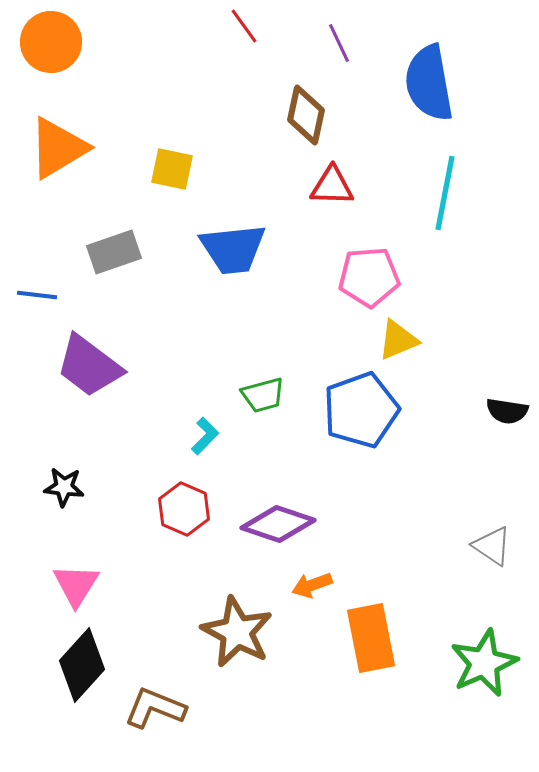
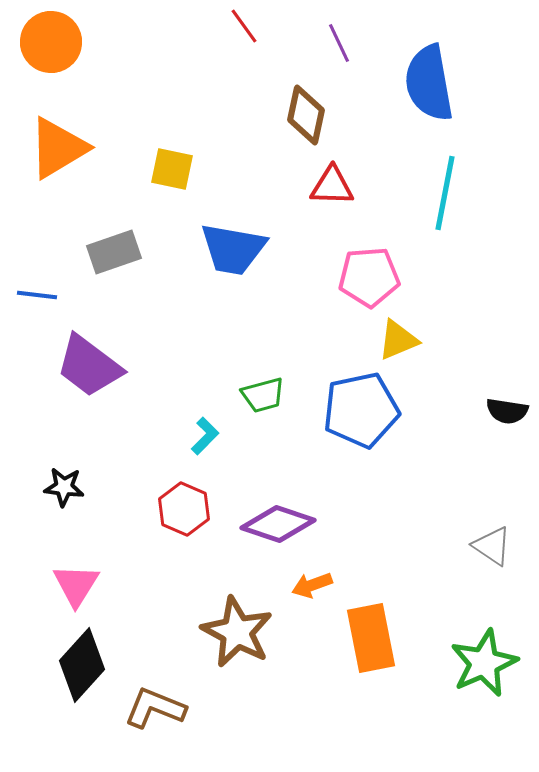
blue trapezoid: rotated 16 degrees clockwise
blue pentagon: rotated 8 degrees clockwise
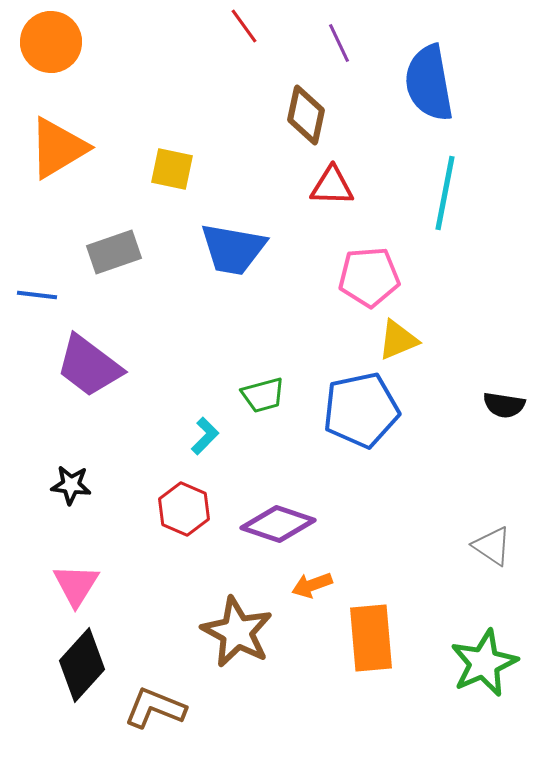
black semicircle: moved 3 px left, 6 px up
black star: moved 7 px right, 2 px up
orange rectangle: rotated 6 degrees clockwise
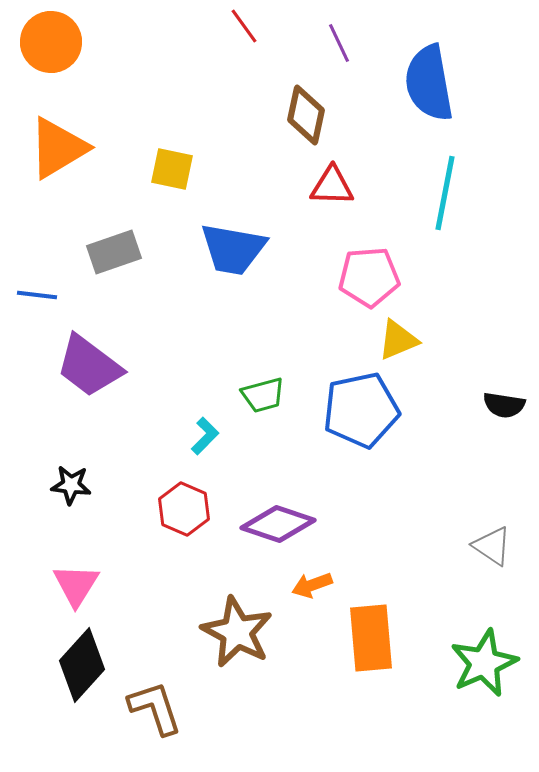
brown L-shape: rotated 50 degrees clockwise
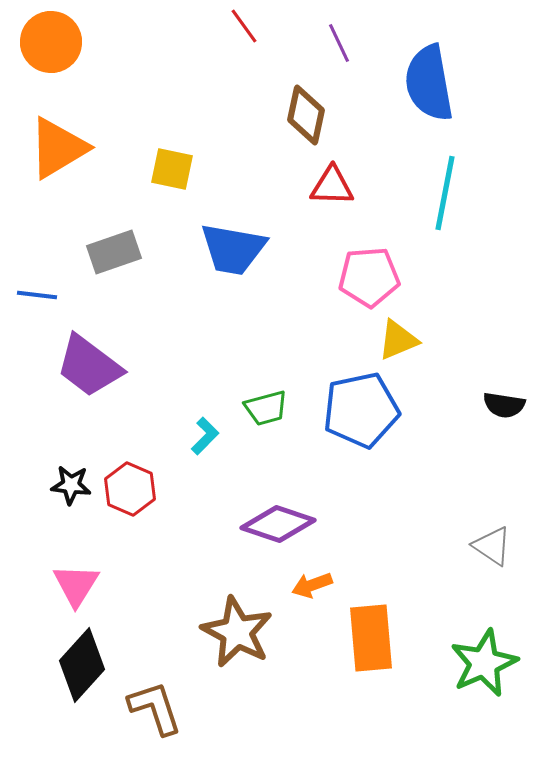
green trapezoid: moved 3 px right, 13 px down
red hexagon: moved 54 px left, 20 px up
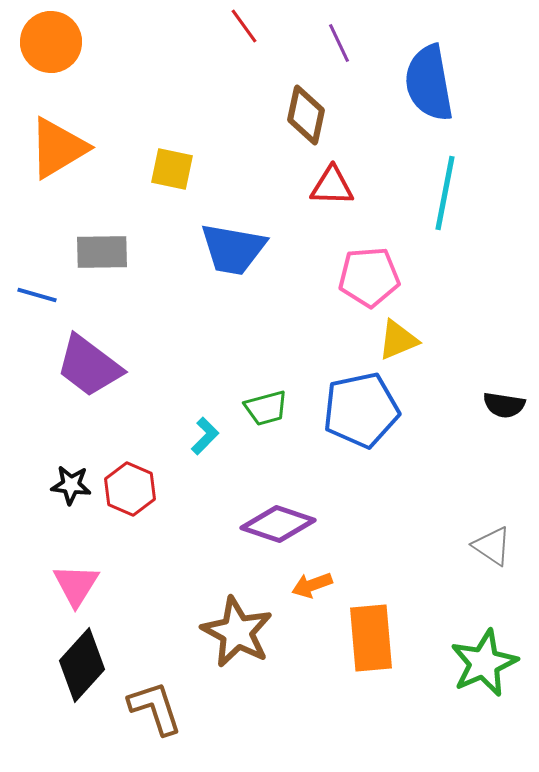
gray rectangle: moved 12 px left; rotated 18 degrees clockwise
blue line: rotated 9 degrees clockwise
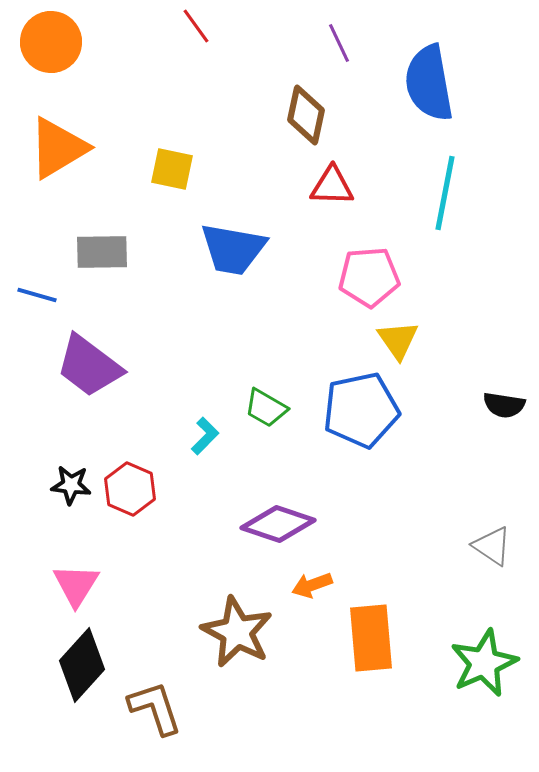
red line: moved 48 px left
yellow triangle: rotated 42 degrees counterclockwise
green trapezoid: rotated 45 degrees clockwise
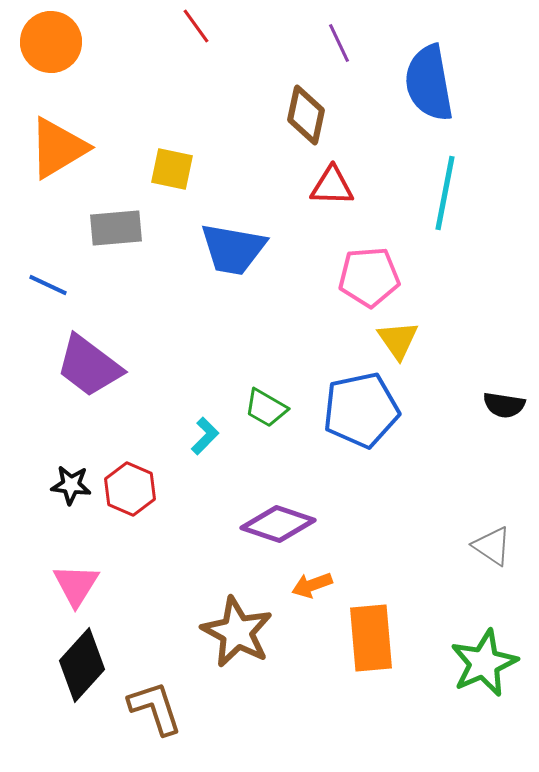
gray rectangle: moved 14 px right, 24 px up; rotated 4 degrees counterclockwise
blue line: moved 11 px right, 10 px up; rotated 9 degrees clockwise
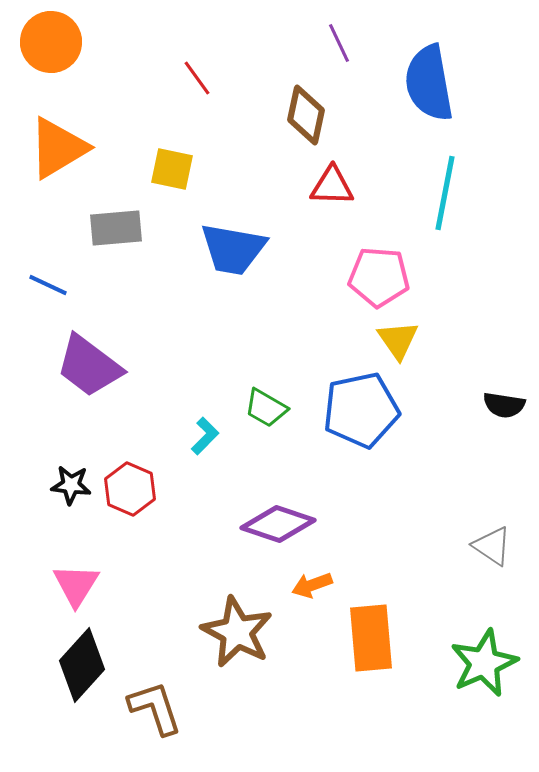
red line: moved 1 px right, 52 px down
pink pentagon: moved 10 px right; rotated 8 degrees clockwise
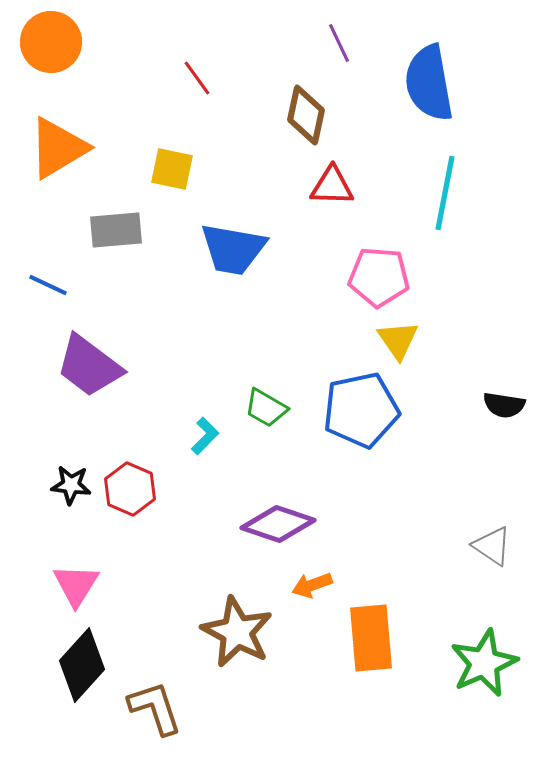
gray rectangle: moved 2 px down
